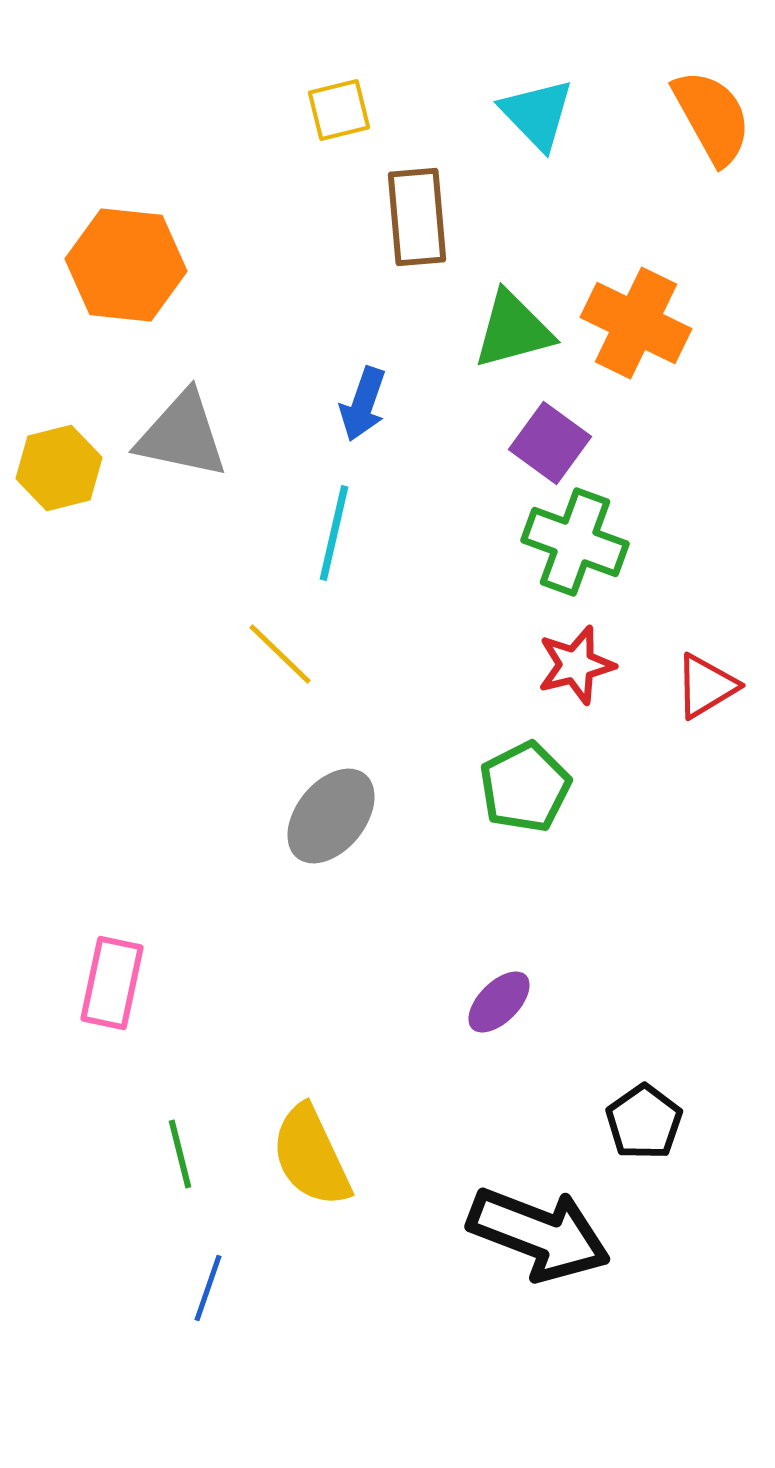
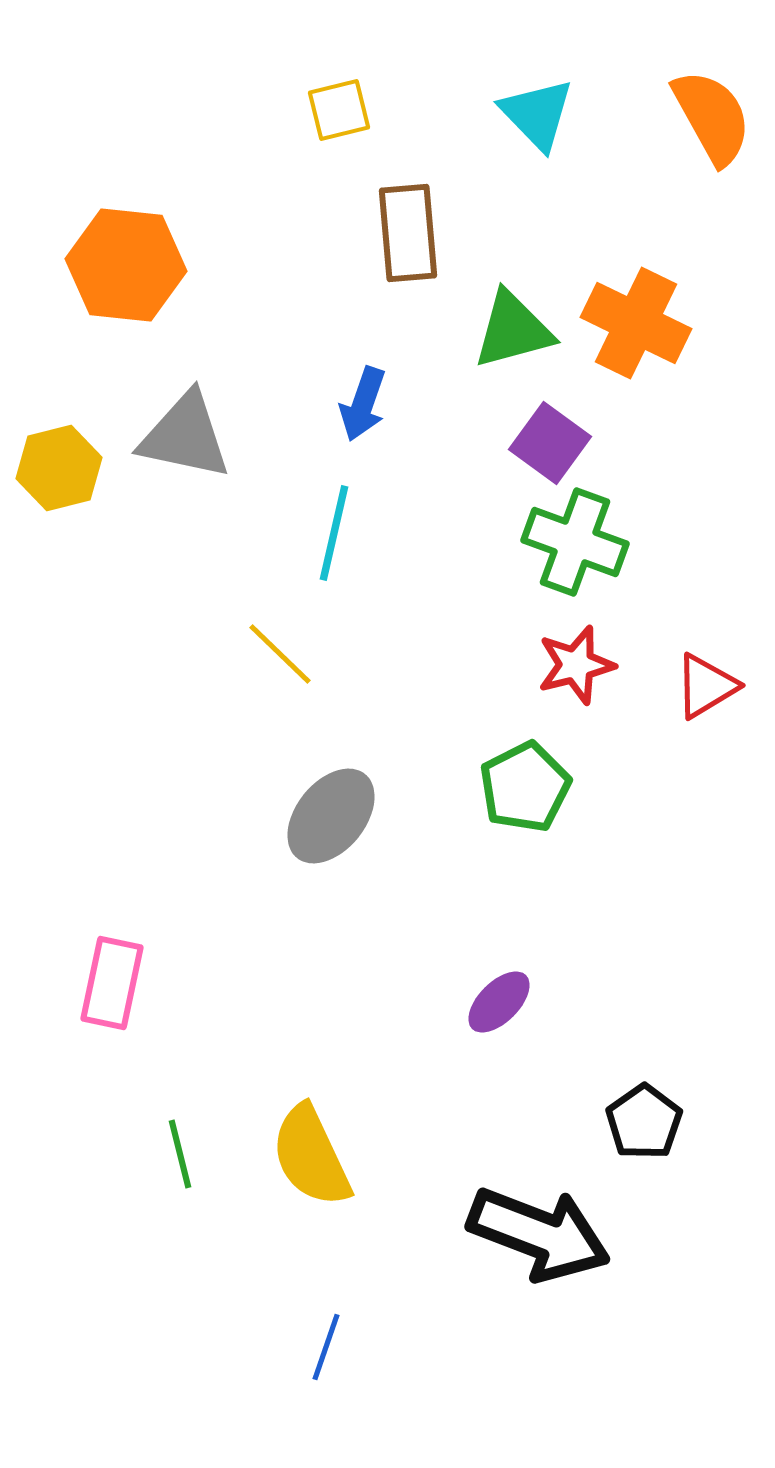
brown rectangle: moved 9 px left, 16 px down
gray triangle: moved 3 px right, 1 px down
blue line: moved 118 px right, 59 px down
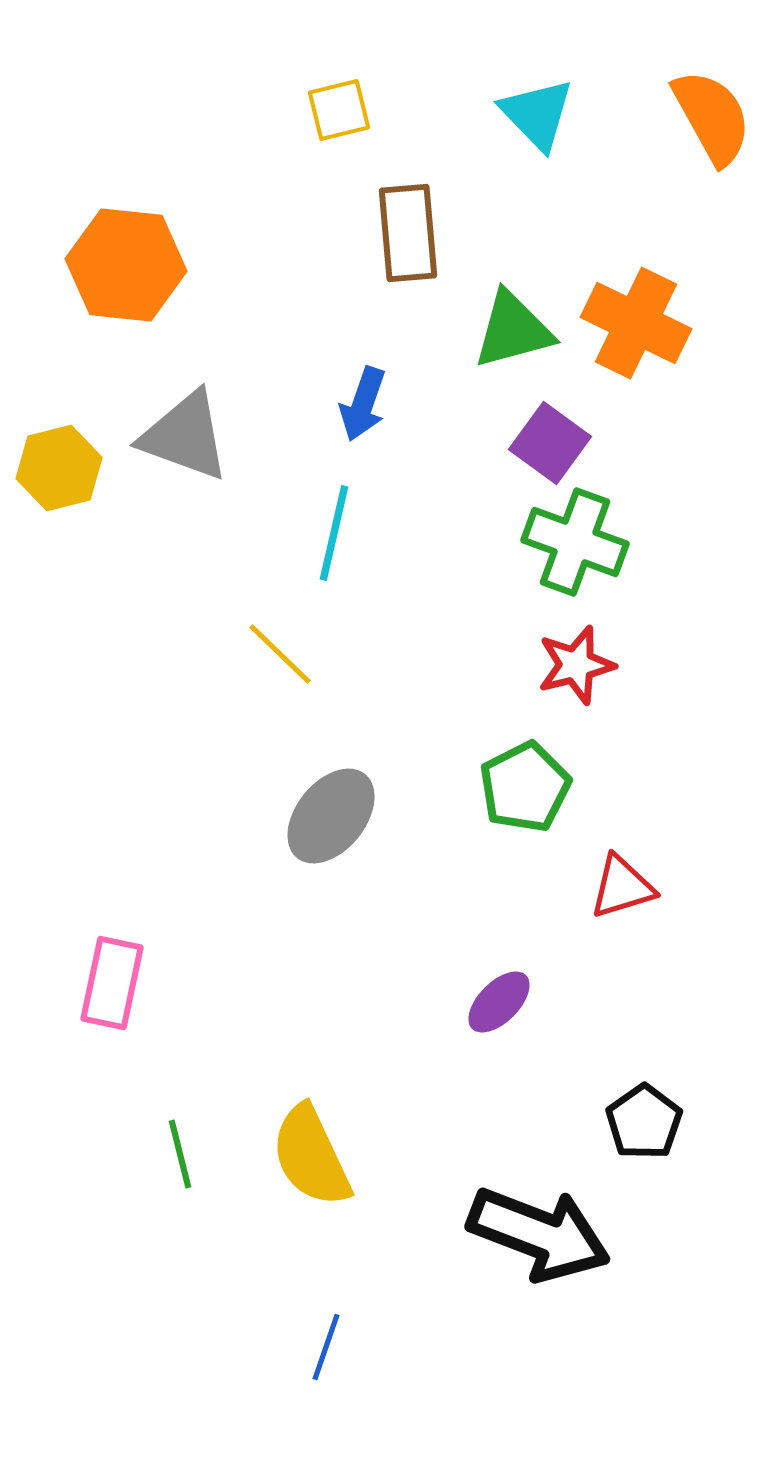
gray triangle: rotated 8 degrees clockwise
red triangle: moved 84 px left, 201 px down; rotated 14 degrees clockwise
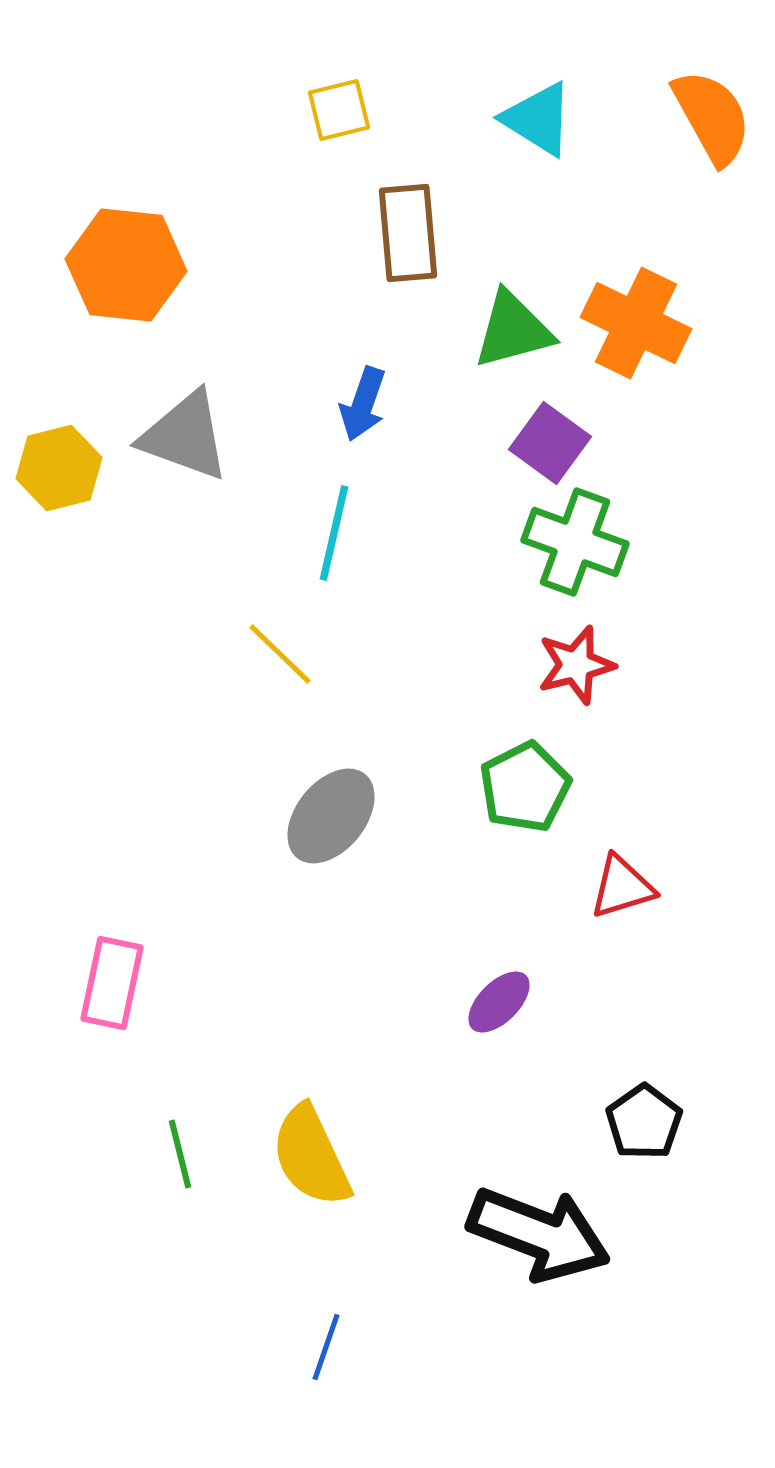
cyan triangle: moved 1 px right, 5 px down; rotated 14 degrees counterclockwise
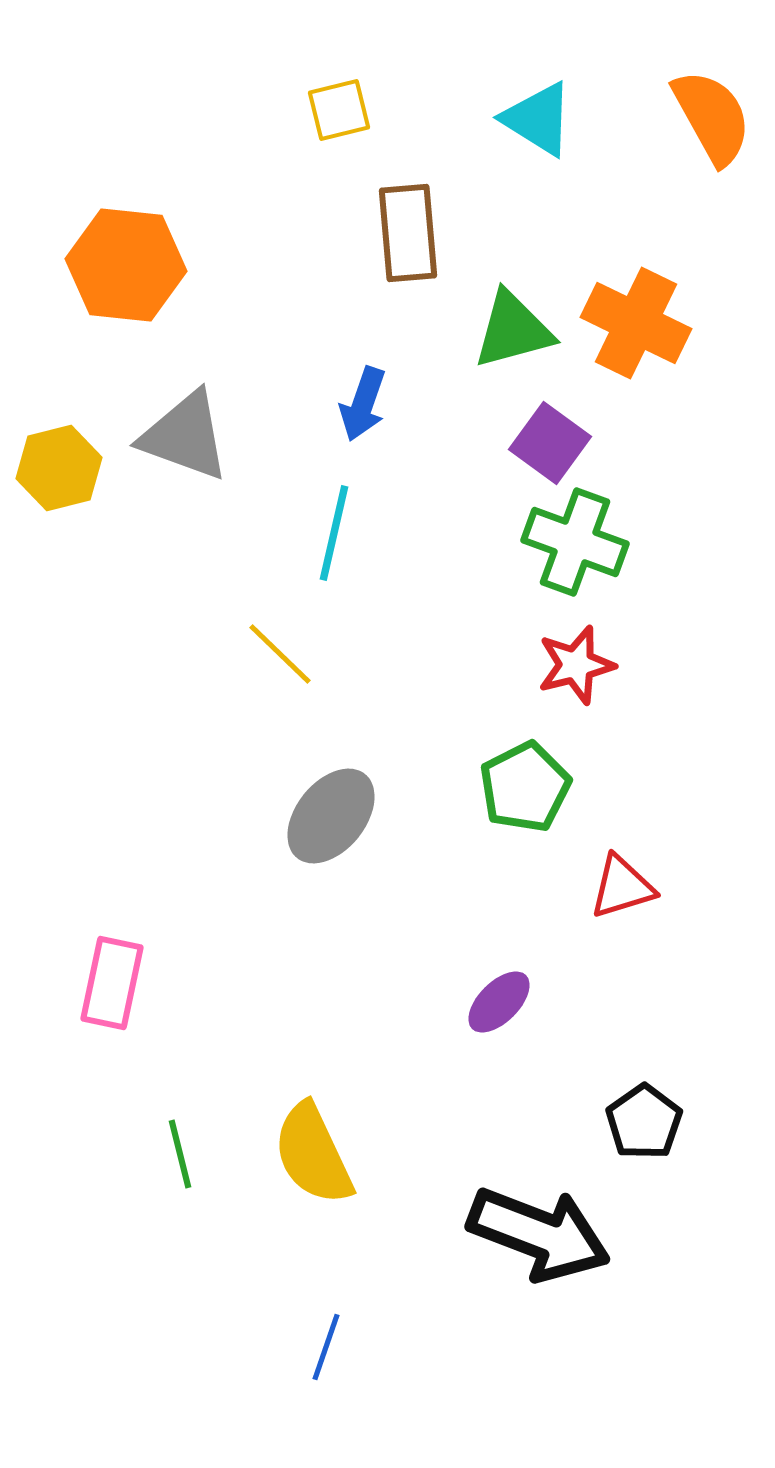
yellow semicircle: moved 2 px right, 2 px up
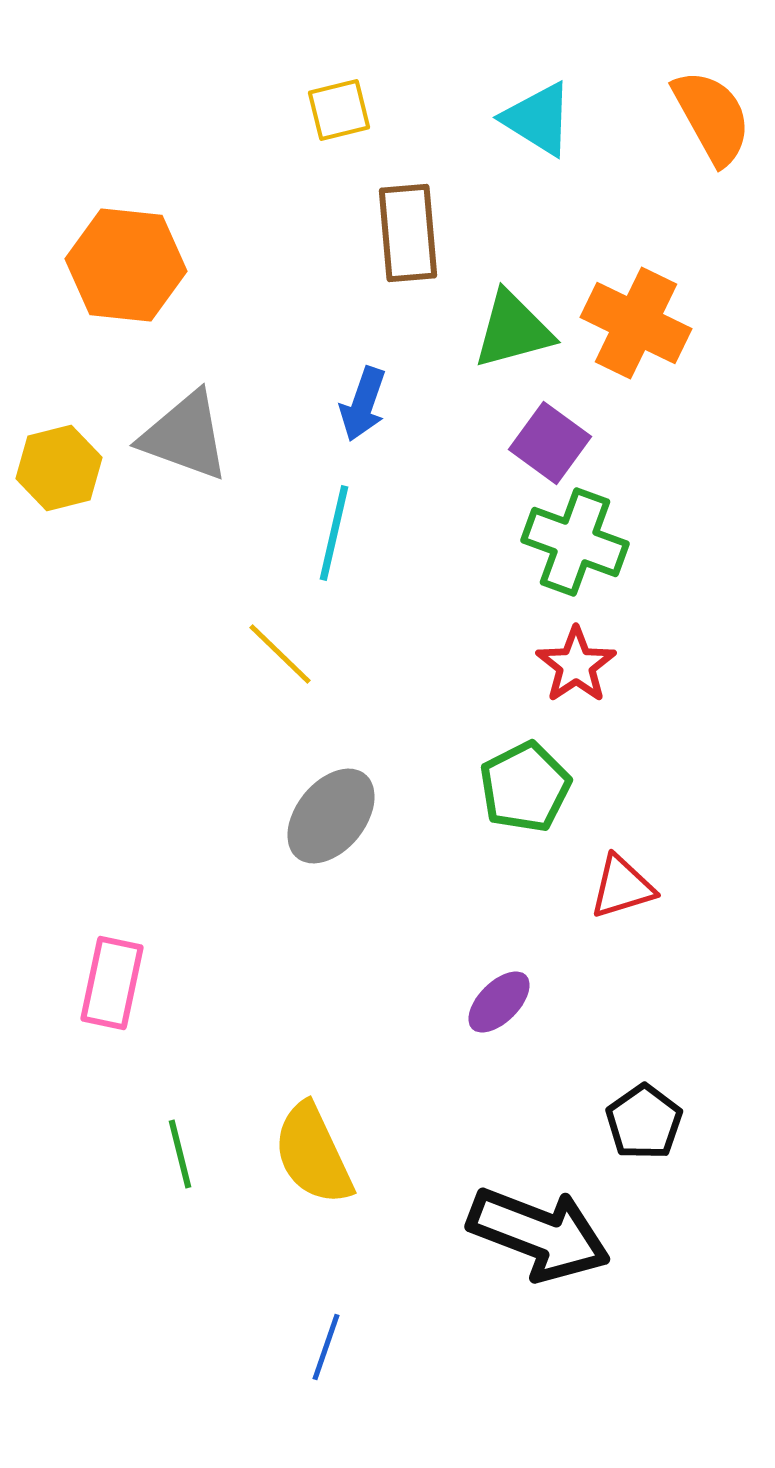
red star: rotated 20 degrees counterclockwise
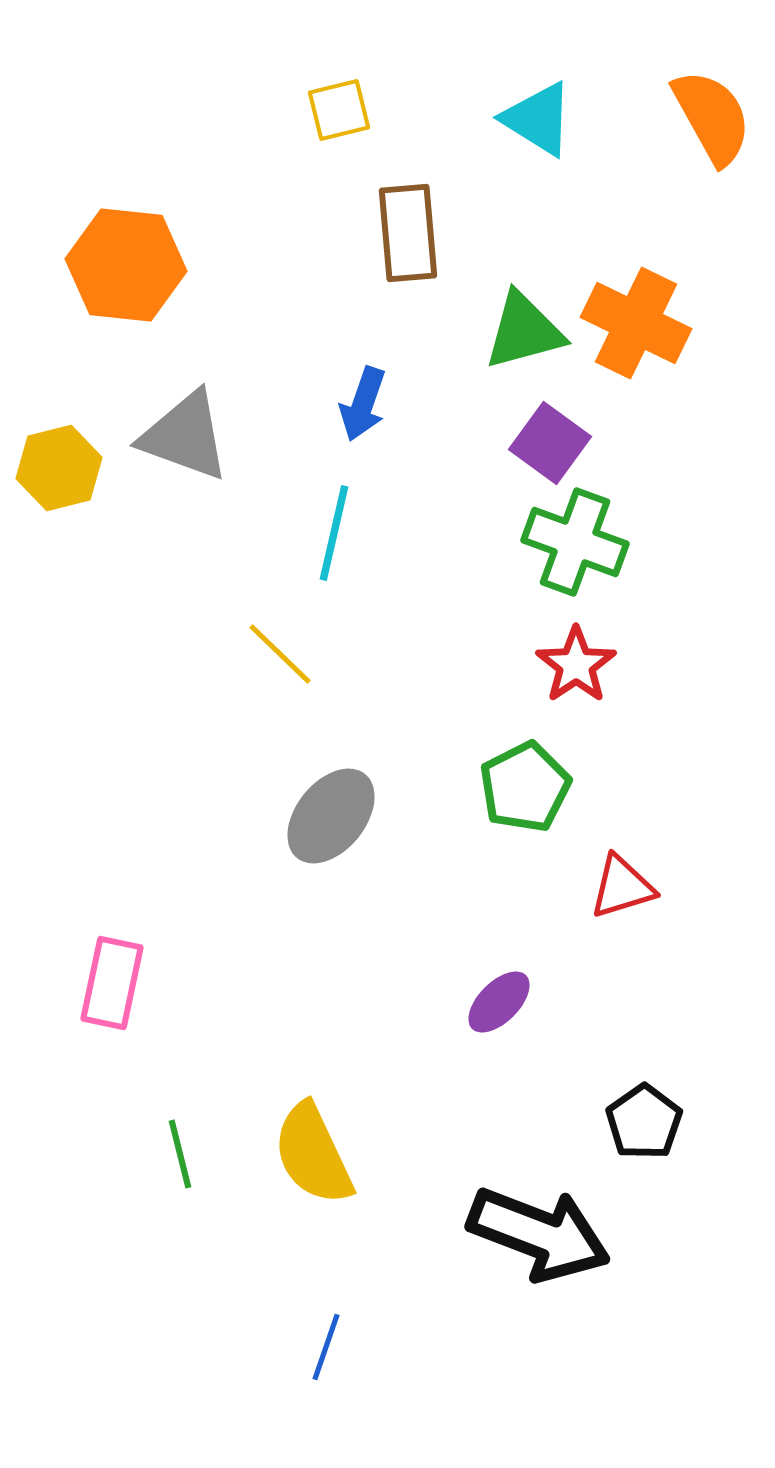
green triangle: moved 11 px right, 1 px down
